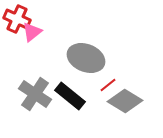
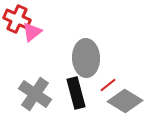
gray ellipse: rotated 66 degrees clockwise
black rectangle: moved 6 px right, 3 px up; rotated 36 degrees clockwise
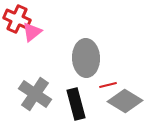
red line: rotated 24 degrees clockwise
black rectangle: moved 11 px down
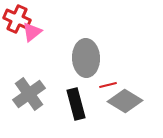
gray cross: moved 6 px left; rotated 20 degrees clockwise
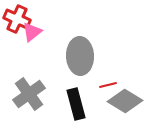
gray ellipse: moved 6 px left, 2 px up
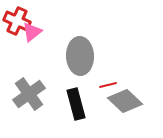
red cross: moved 2 px down
gray diamond: rotated 12 degrees clockwise
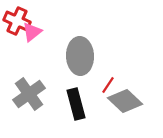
red line: rotated 42 degrees counterclockwise
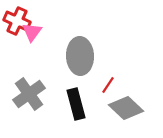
pink triangle: rotated 15 degrees counterclockwise
gray diamond: moved 1 px right, 7 px down
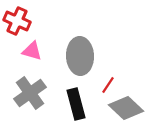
pink triangle: moved 19 px down; rotated 50 degrees counterclockwise
gray cross: moved 1 px right, 1 px up
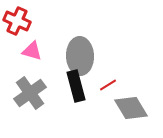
red line: rotated 24 degrees clockwise
black rectangle: moved 18 px up
gray diamond: moved 5 px right; rotated 16 degrees clockwise
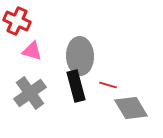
red line: rotated 48 degrees clockwise
